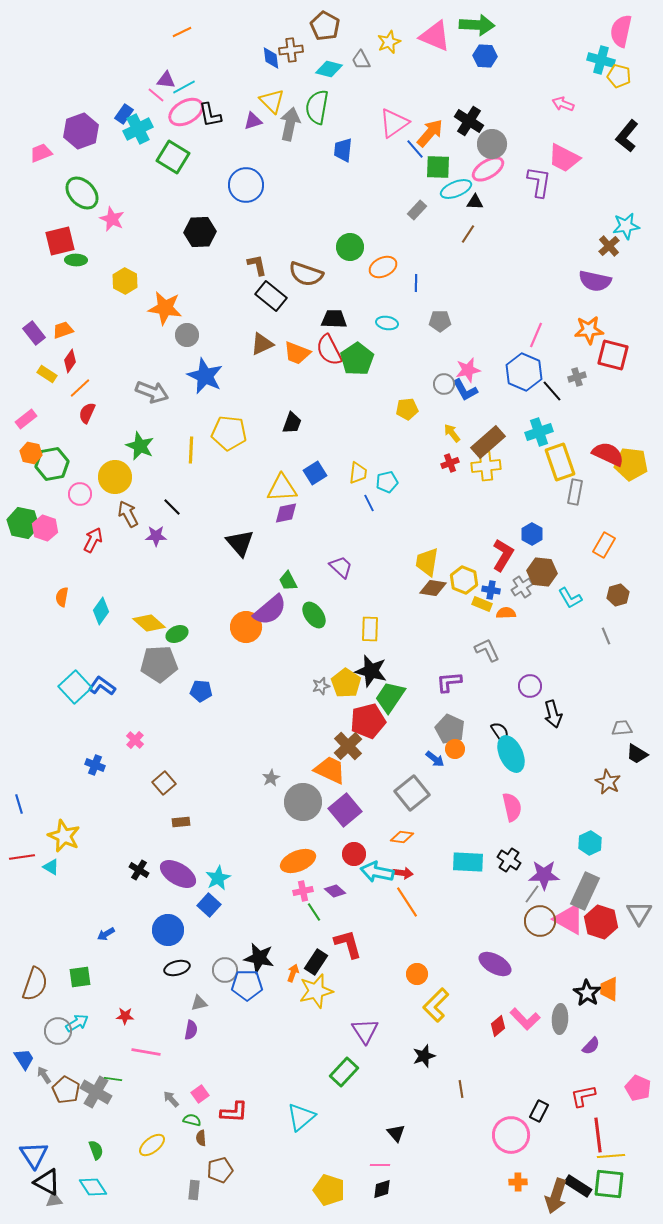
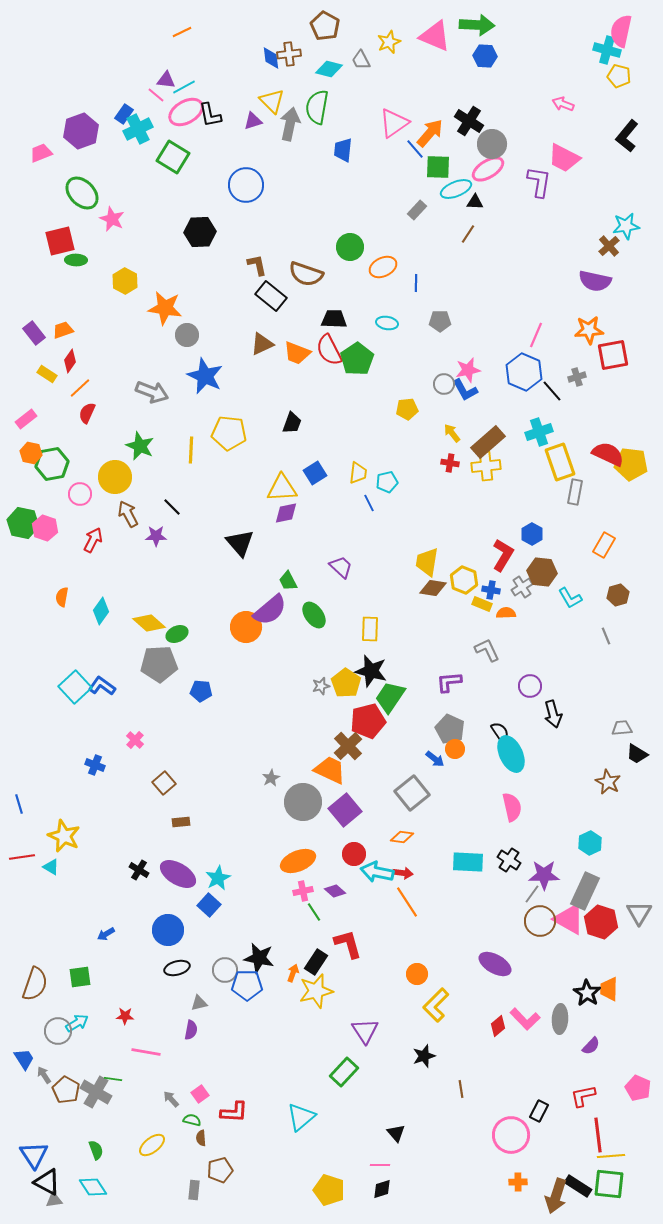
brown cross at (291, 50): moved 2 px left, 4 px down
cyan cross at (601, 60): moved 6 px right, 10 px up
red square at (613, 355): rotated 24 degrees counterclockwise
red cross at (450, 463): rotated 30 degrees clockwise
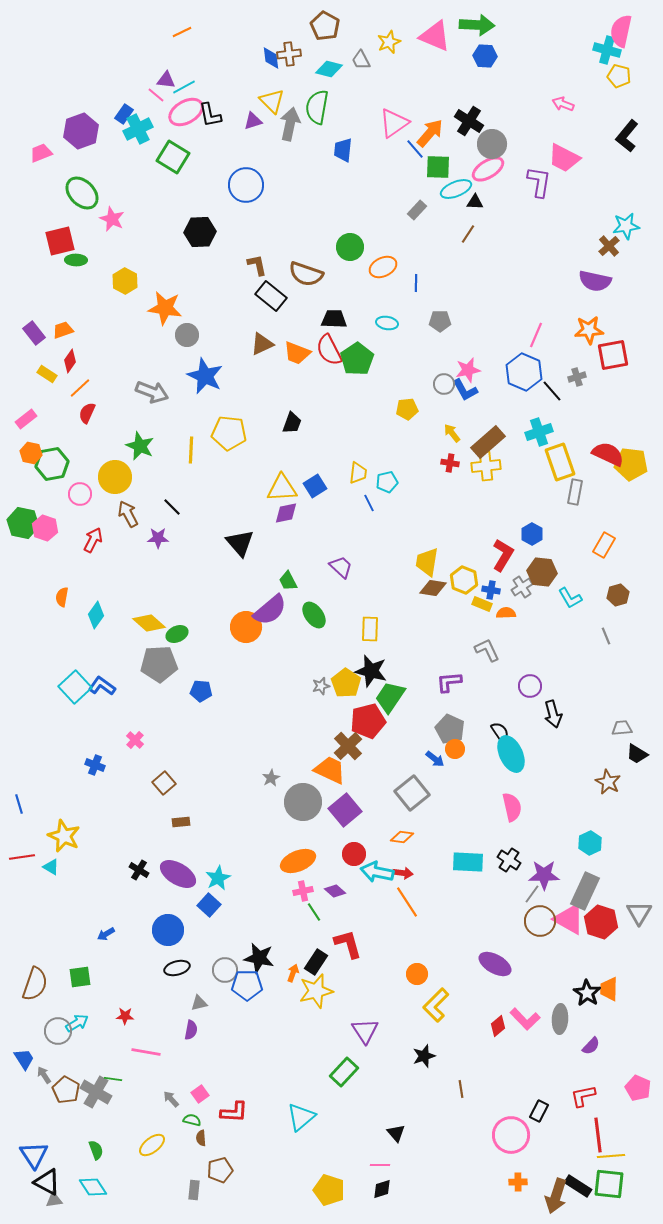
blue square at (315, 473): moved 13 px down
purple star at (156, 536): moved 2 px right, 2 px down
cyan diamond at (101, 611): moved 5 px left, 4 px down
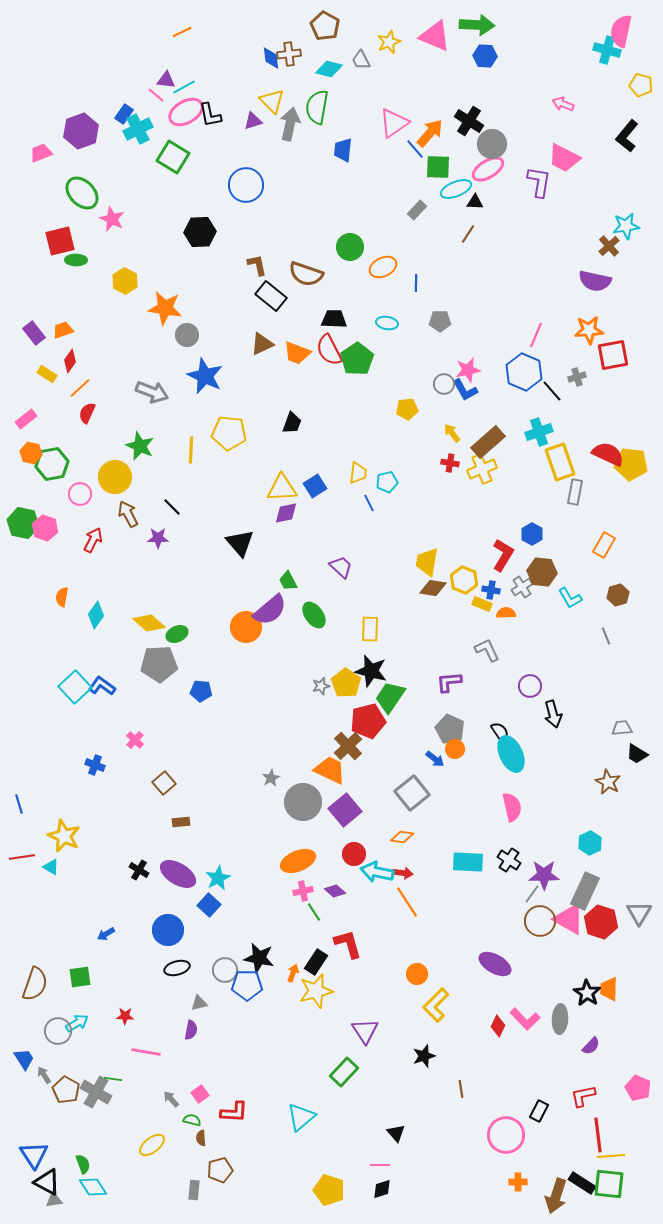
yellow pentagon at (619, 76): moved 22 px right, 9 px down
yellow cross at (486, 466): moved 4 px left, 3 px down; rotated 16 degrees counterclockwise
red diamond at (498, 1026): rotated 25 degrees counterclockwise
pink circle at (511, 1135): moved 5 px left
green semicircle at (96, 1150): moved 13 px left, 14 px down
black rectangle at (578, 1186): moved 4 px right, 3 px up
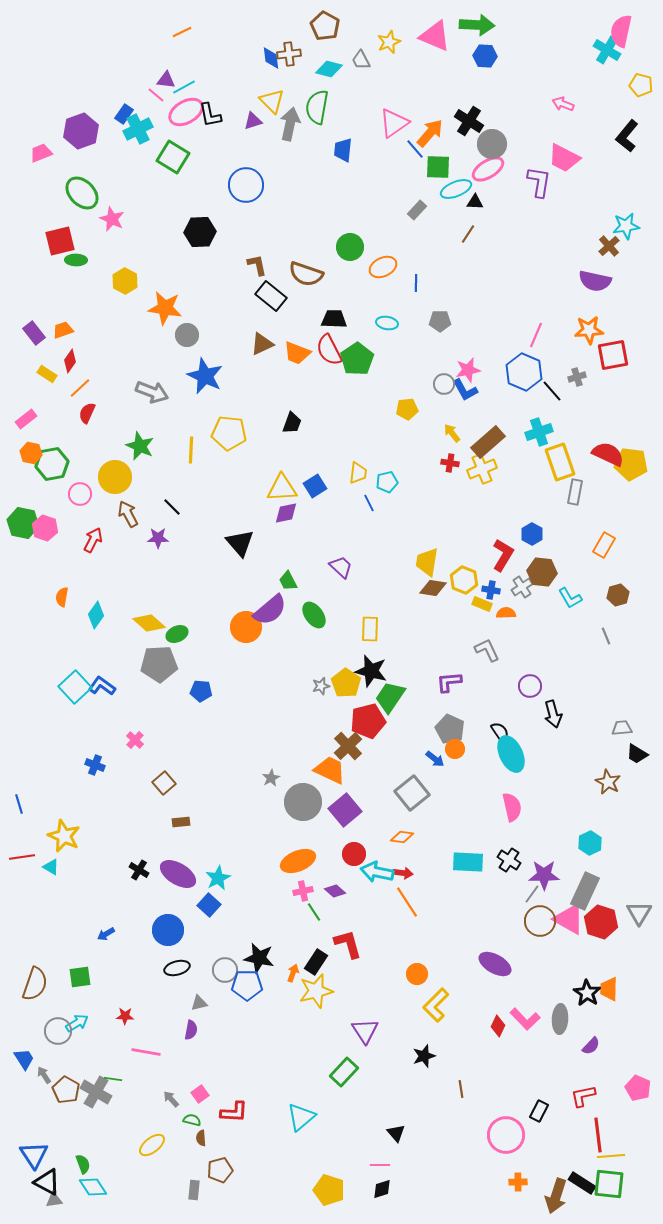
cyan cross at (607, 50): rotated 16 degrees clockwise
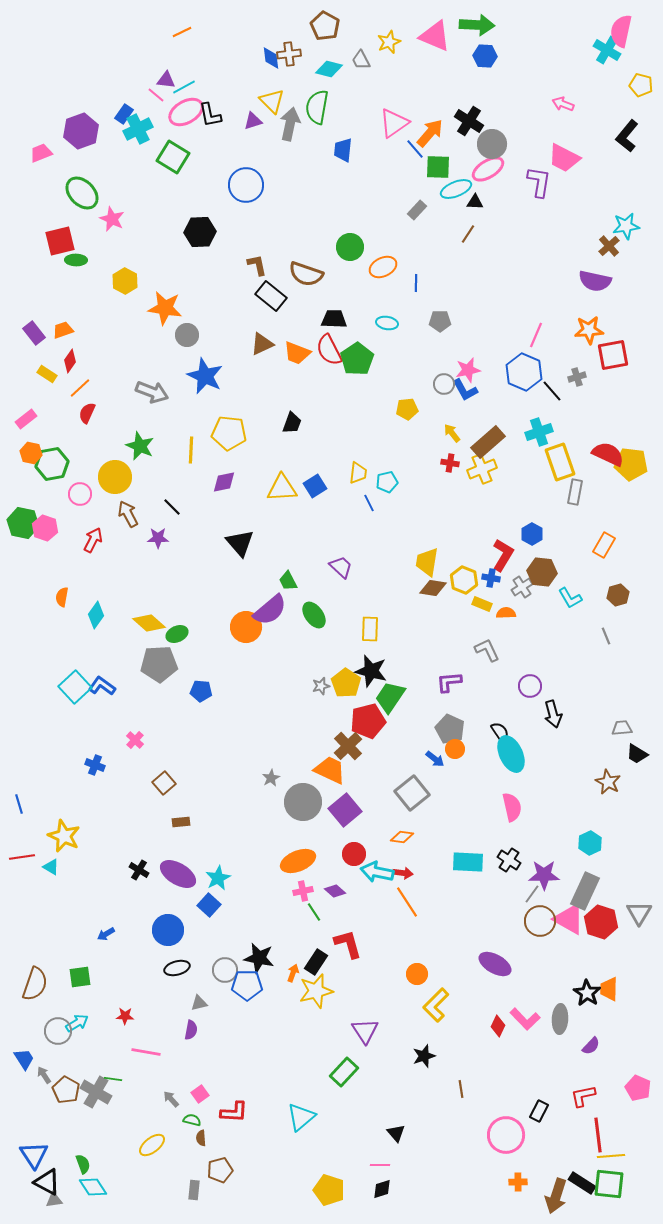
purple diamond at (286, 513): moved 62 px left, 31 px up
blue cross at (491, 590): moved 12 px up
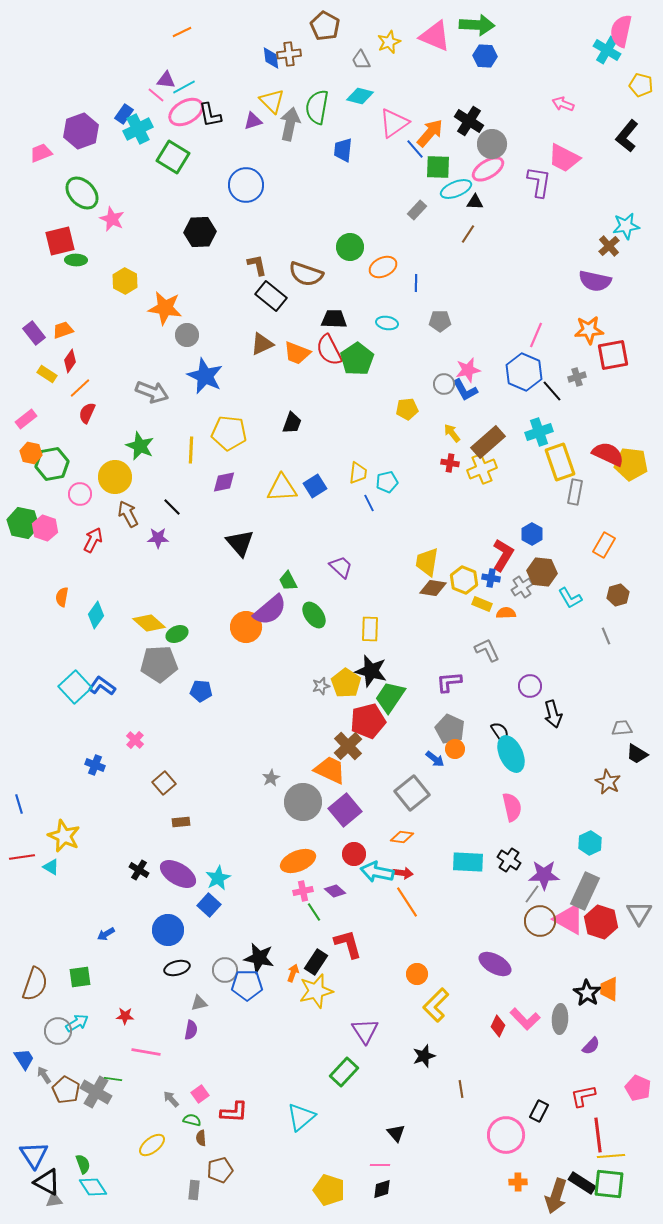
cyan diamond at (329, 69): moved 31 px right, 27 px down
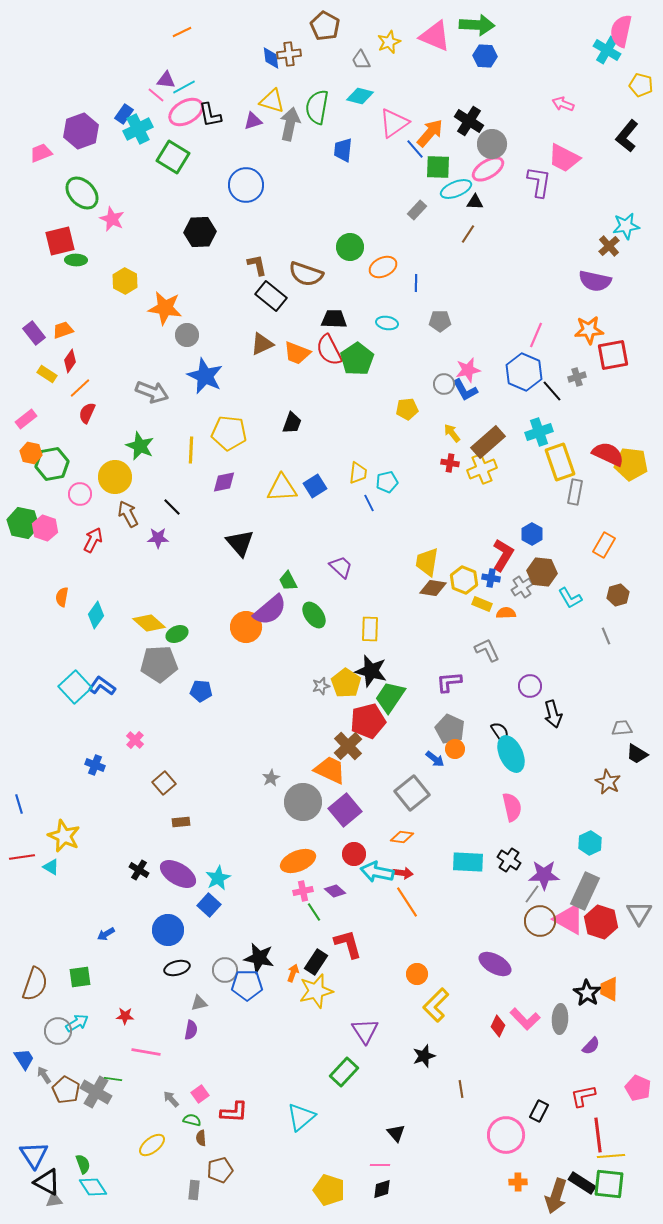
yellow triangle at (272, 101): rotated 28 degrees counterclockwise
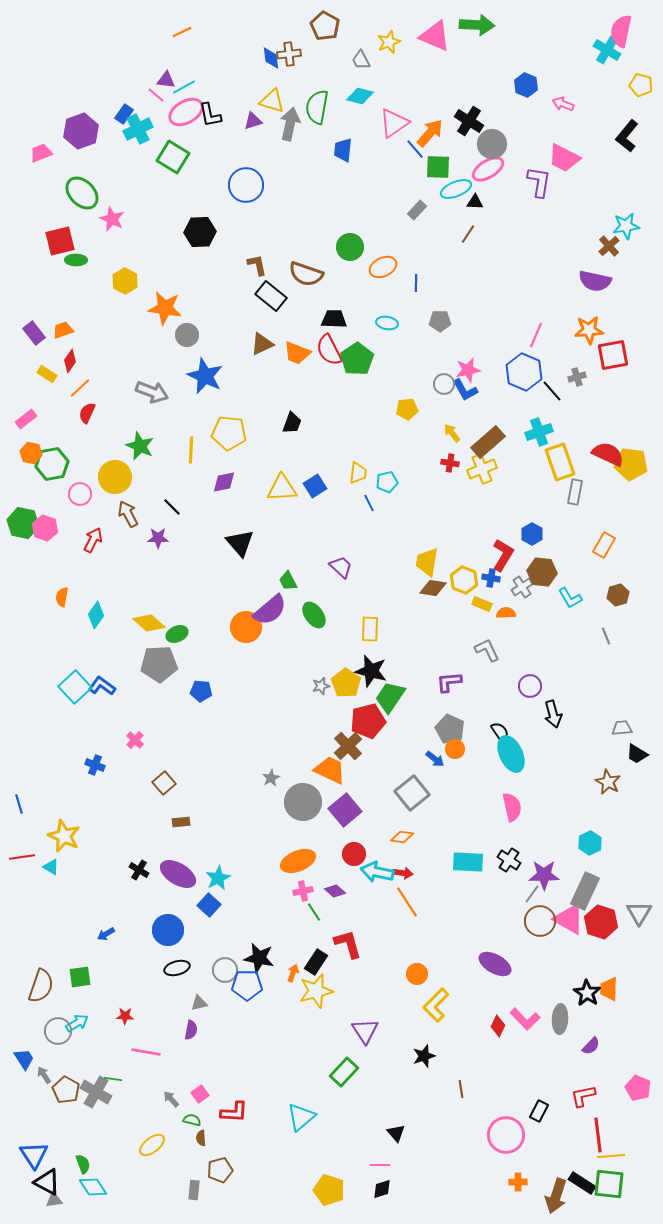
blue hexagon at (485, 56): moved 41 px right, 29 px down; rotated 20 degrees clockwise
brown semicircle at (35, 984): moved 6 px right, 2 px down
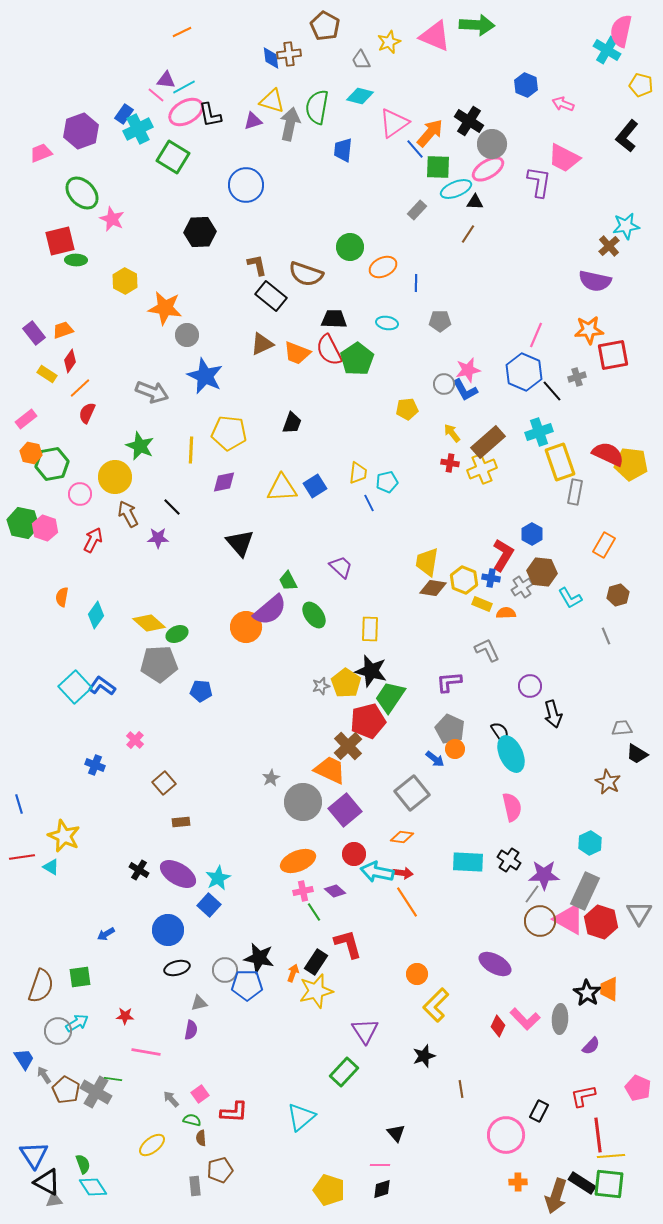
gray rectangle at (194, 1190): moved 1 px right, 4 px up; rotated 12 degrees counterclockwise
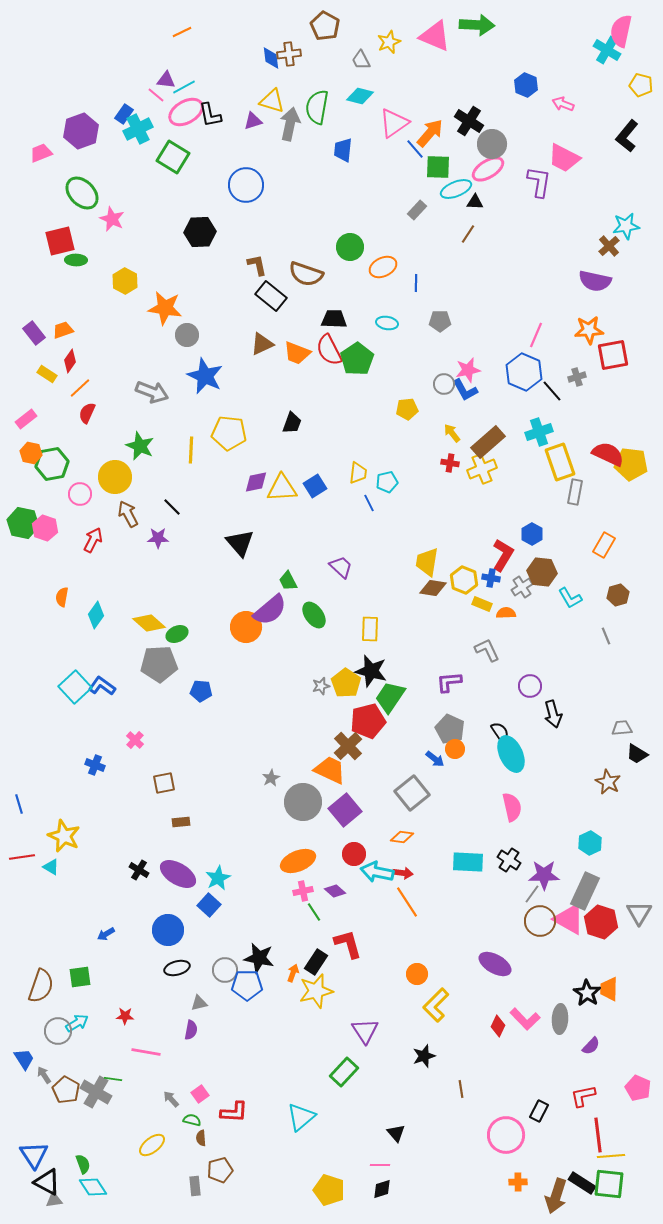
purple diamond at (224, 482): moved 32 px right
brown square at (164, 783): rotated 30 degrees clockwise
